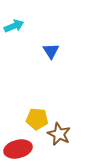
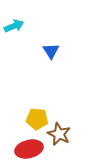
red ellipse: moved 11 px right
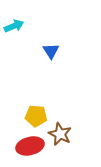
yellow pentagon: moved 1 px left, 3 px up
brown star: moved 1 px right
red ellipse: moved 1 px right, 3 px up
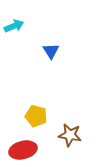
yellow pentagon: rotated 10 degrees clockwise
brown star: moved 10 px right, 1 px down; rotated 15 degrees counterclockwise
red ellipse: moved 7 px left, 4 px down
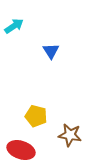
cyan arrow: rotated 12 degrees counterclockwise
red ellipse: moved 2 px left; rotated 32 degrees clockwise
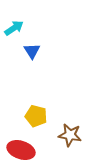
cyan arrow: moved 2 px down
blue triangle: moved 19 px left
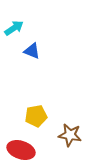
blue triangle: rotated 36 degrees counterclockwise
yellow pentagon: rotated 25 degrees counterclockwise
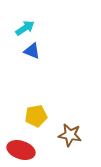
cyan arrow: moved 11 px right
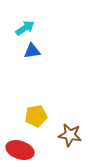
blue triangle: rotated 30 degrees counterclockwise
red ellipse: moved 1 px left
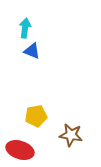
cyan arrow: rotated 48 degrees counterclockwise
blue triangle: rotated 30 degrees clockwise
brown star: moved 1 px right
